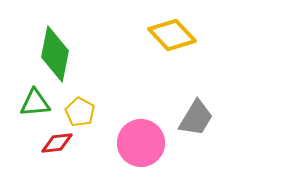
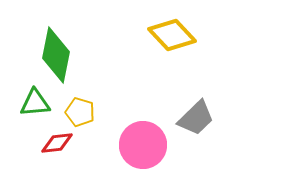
green diamond: moved 1 px right, 1 px down
yellow pentagon: rotated 12 degrees counterclockwise
gray trapezoid: rotated 15 degrees clockwise
pink circle: moved 2 px right, 2 px down
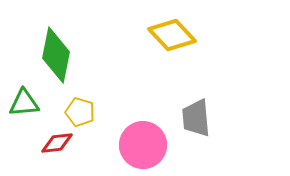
green triangle: moved 11 px left
gray trapezoid: rotated 129 degrees clockwise
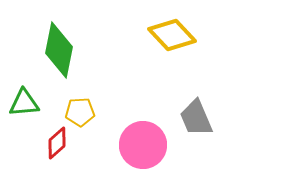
green diamond: moved 3 px right, 5 px up
yellow pentagon: rotated 20 degrees counterclockwise
gray trapezoid: rotated 18 degrees counterclockwise
red diamond: rotated 36 degrees counterclockwise
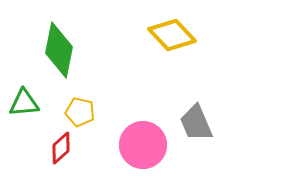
yellow pentagon: rotated 16 degrees clockwise
gray trapezoid: moved 5 px down
red diamond: moved 4 px right, 5 px down
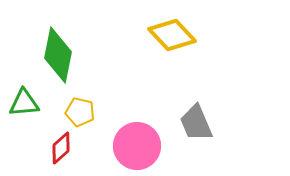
green diamond: moved 1 px left, 5 px down
pink circle: moved 6 px left, 1 px down
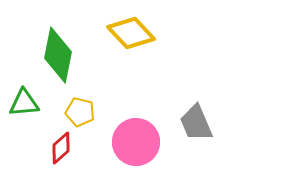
yellow diamond: moved 41 px left, 2 px up
pink circle: moved 1 px left, 4 px up
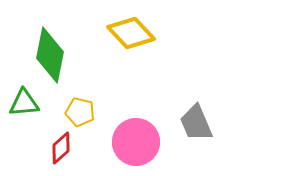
green diamond: moved 8 px left
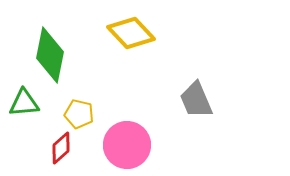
yellow pentagon: moved 1 px left, 2 px down
gray trapezoid: moved 23 px up
pink circle: moved 9 px left, 3 px down
